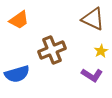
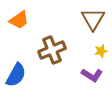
brown triangle: rotated 35 degrees clockwise
yellow star: rotated 16 degrees clockwise
blue semicircle: moved 1 px left, 1 px down; rotated 45 degrees counterclockwise
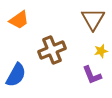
purple L-shape: rotated 35 degrees clockwise
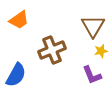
brown triangle: moved 7 px down
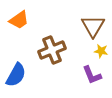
yellow star: rotated 24 degrees clockwise
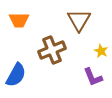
orange trapezoid: rotated 35 degrees clockwise
brown triangle: moved 14 px left, 6 px up
yellow star: rotated 16 degrees clockwise
purple L-shape: moved 1 px right, 2 px down
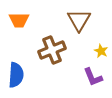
blue semicircle: rotated 25 degrees counterclockwise
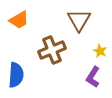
orange trapezoid: rotated 30 degrees counterclockwise
yellow star: moved 1 px left
purple L-shape: rotated 55 degrees clockwise
